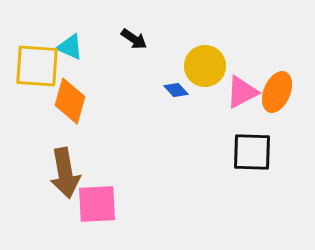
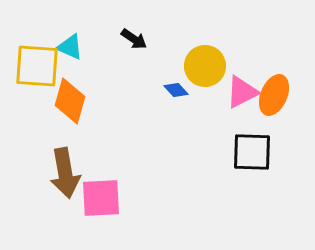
orange ellipse: moved 3 px left, 3 px down
pink square: moved 4 px right, 6 px up
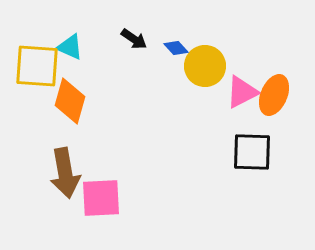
blue diamond: moved 42 px up
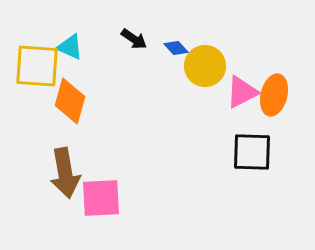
orange ellipse: rotated 9 degrees counterclockwise
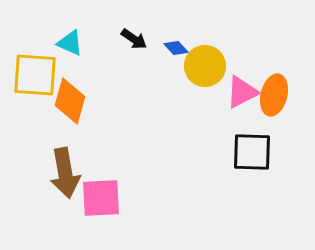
cyan triangle: moved 4 px up
yellow square: moved 2 px left, 9 px down
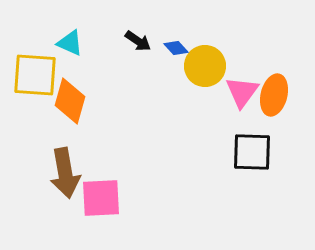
black arrow: moved 4 px right, 2 px down
pink triangle: rotated 27 degrees counterclockwise
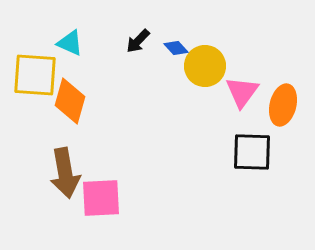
black arrow: rotated 100 degrees clockwise
orange ellipse: moved 9 px right, 10 px down
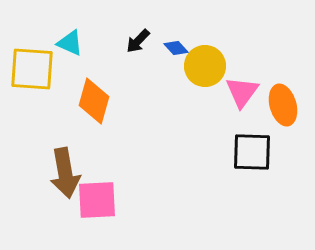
yellow square: moved 3 px left, 6 px up
orange diamond: moved 24 px right
orange ellipse: rotated 30 degrees counterclockwise
pink square: moved 4 px left, 2 px down
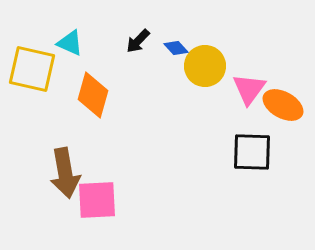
yellow square: rotated 9 degrees clockwise
pink triangle: moved 7 px right, 3 px up
orange diamond: moved 1 px left, 6 px up
orange ellipse: rotated 45 degrees counterclockwise
